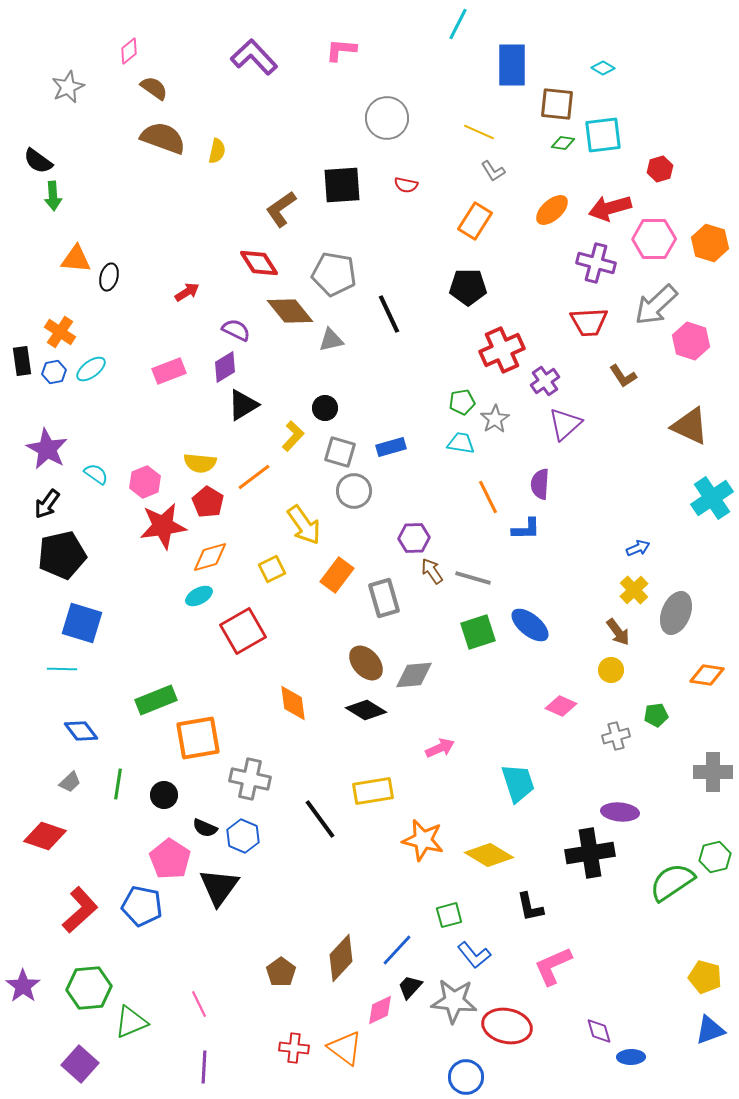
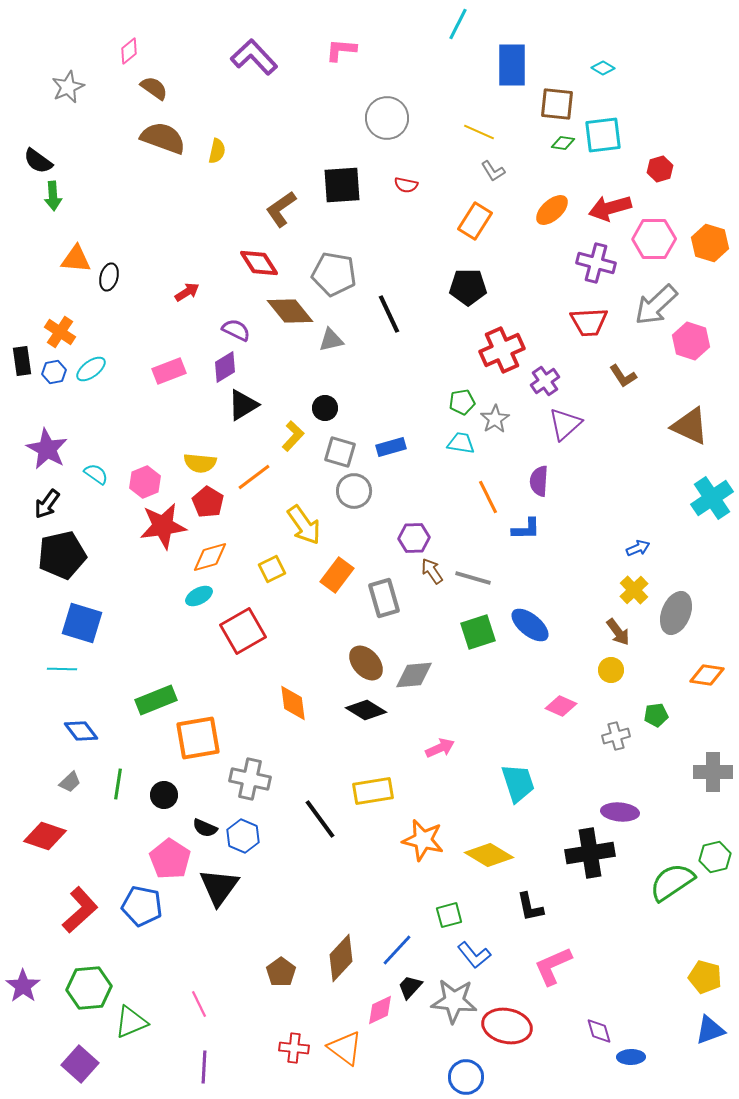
purple semicircle at (540, 484): moved 1 px left, 3 px up
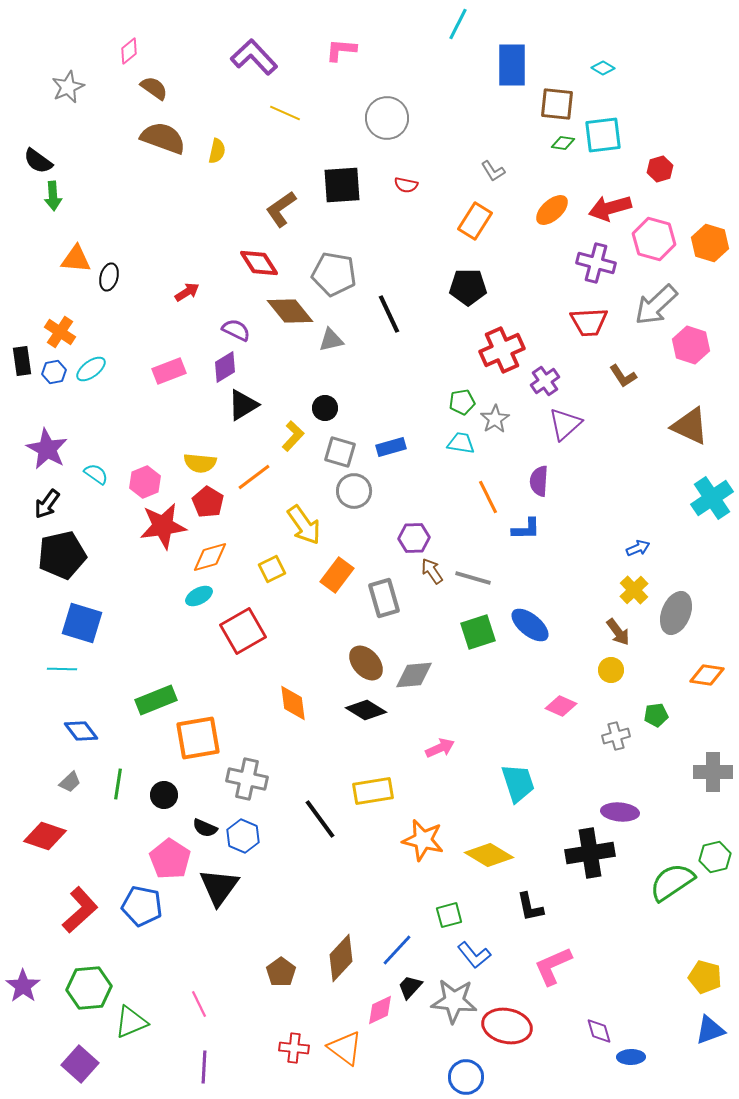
yellow line at (479, 132): moved 194 px left, 19 px up
pink hexagon at (654, 239): rotated 15 degrees clockwise
pink hexagon at (691, 341): moved 4 px down
gray cross at (250, 779): moved 3 px left
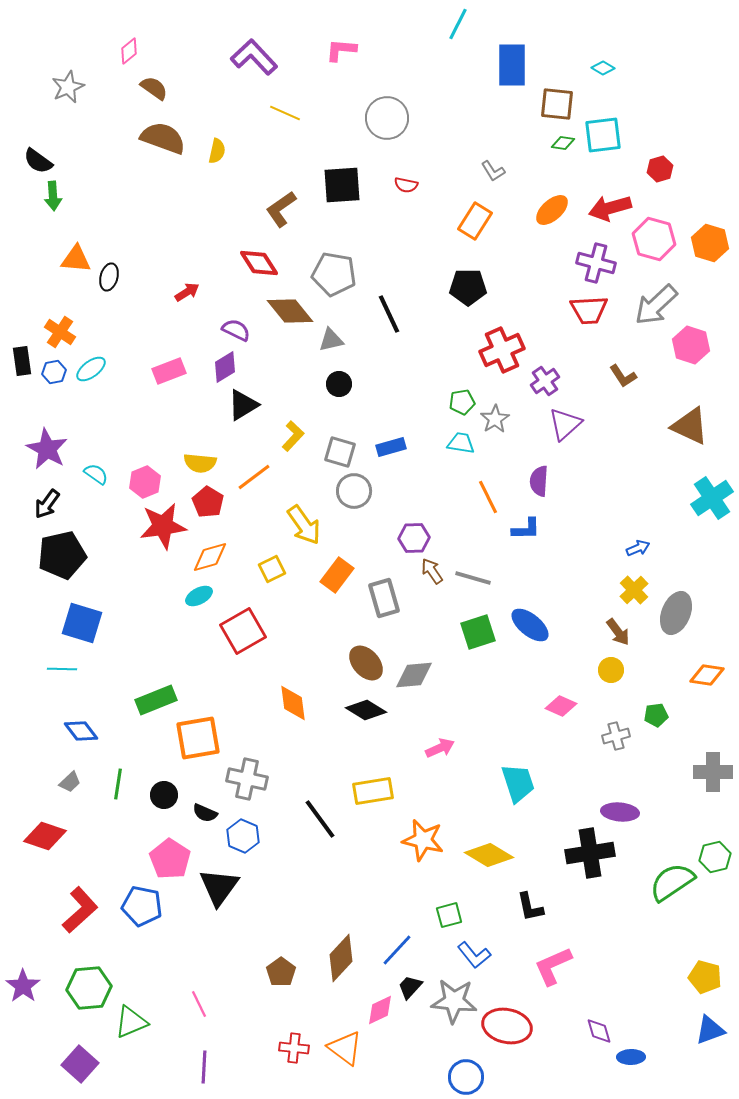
red trapezoid at (589, 322): moved 12 px up
black circle at (325, 408): moved 14 px right, 24 px up
black semicircle at (205, 828): moved 15 px up
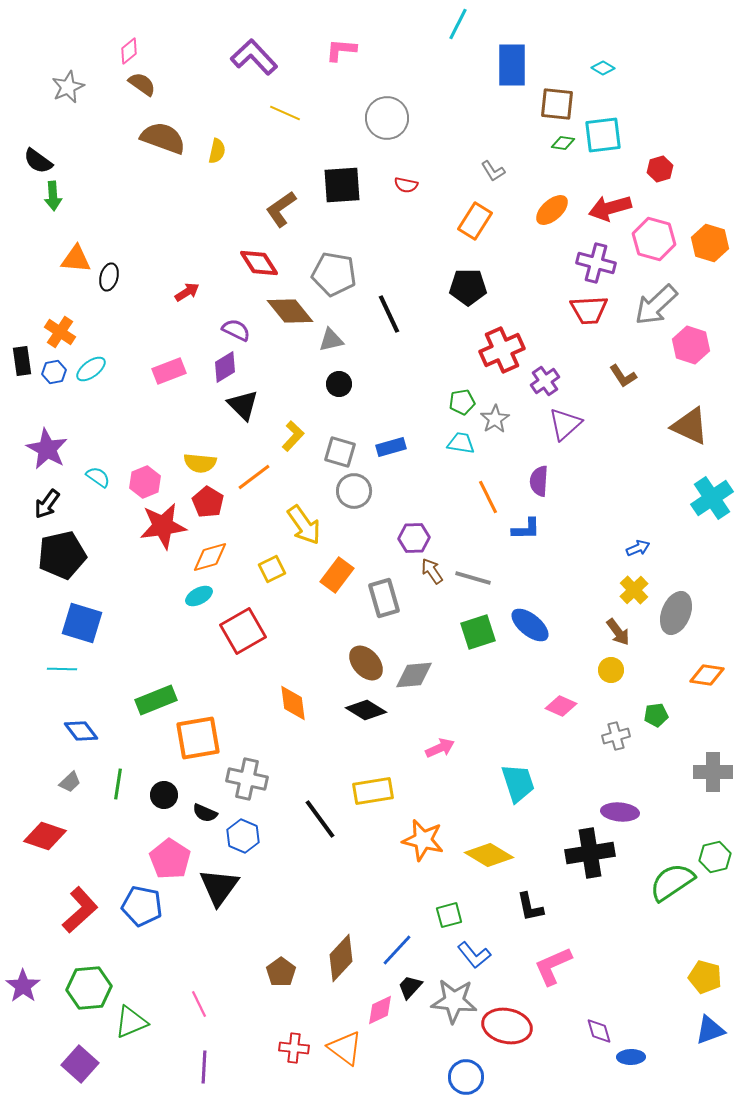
brown semicircle at (154, 88): moved 12 px left, 4 px up
black triangle at (243, 405): rotated 44 degrees counterclockwise
cyan semicircle at (96, 474): moved 2 px right, 3 px down
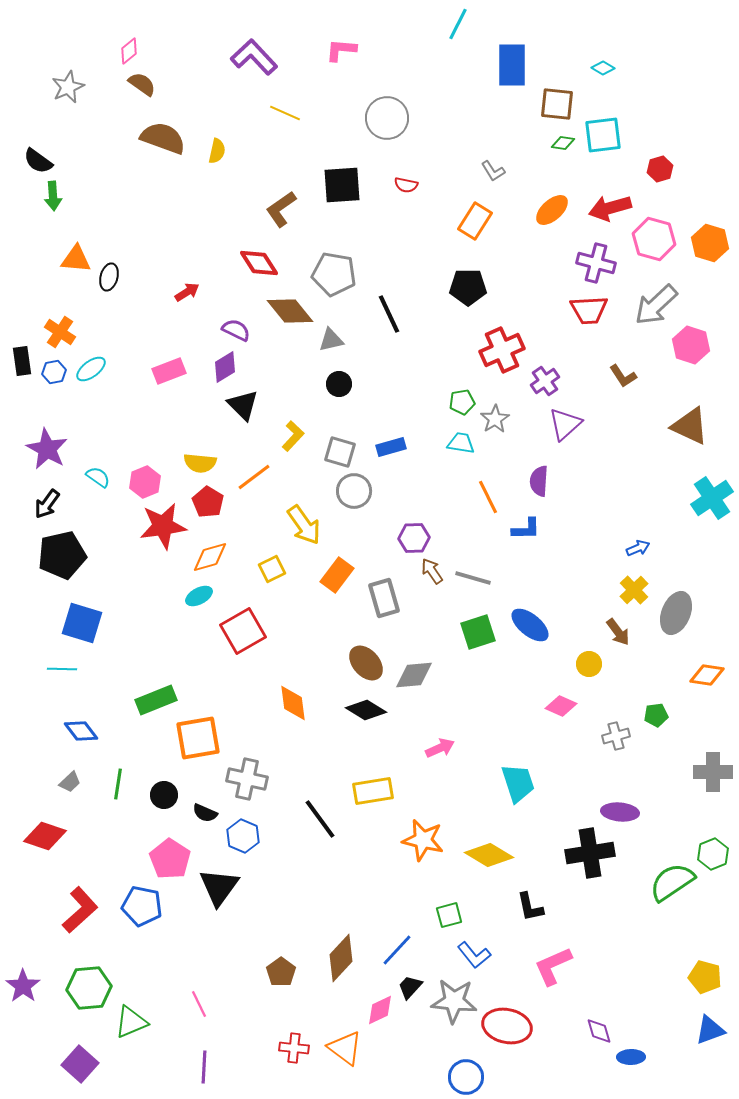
yellow circle at (611, 670): moved 22 px left, 6 px up
green hexagon at (715, 857): moved 2 px left, 3 px up; rotated 8 degrees counterclockwise
